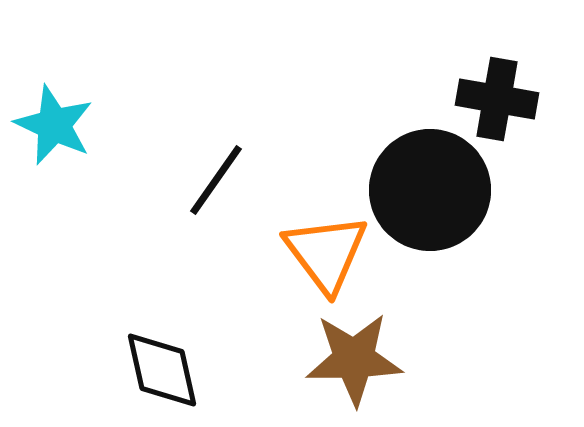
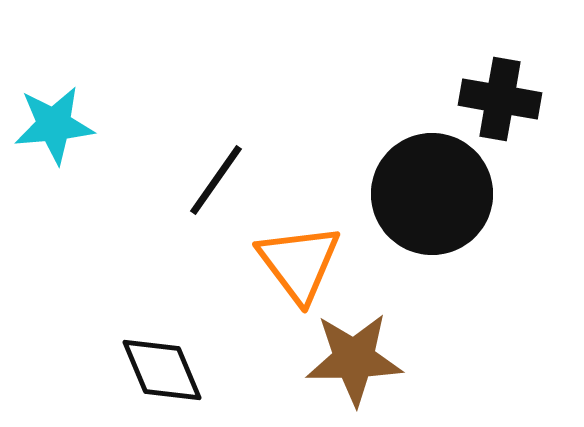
black cross: moved 3 px right
cyan star: rotated 30 degrees counterclockwise
black circle: moved 2 px right, 4 px down
orange triangle: moved 27 px left, 10 px down
black diamond: rotated 10 degrees counterclockwise
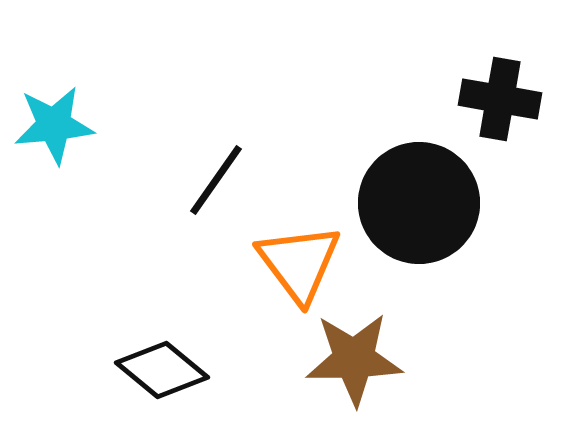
black circle: moved 13 px left, 9 px down
black diamond: rotated 28 degrees counterclockwise
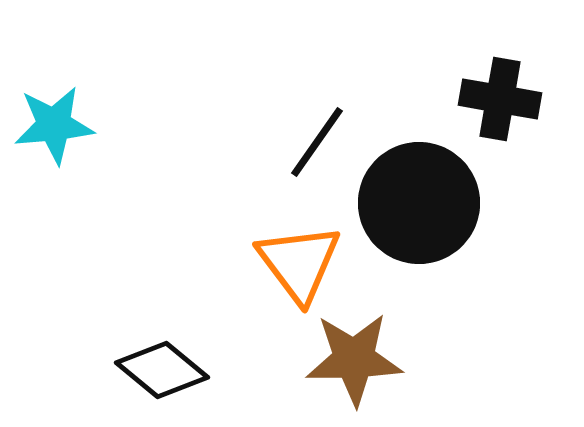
black line: moved 101 px right, 38 px up
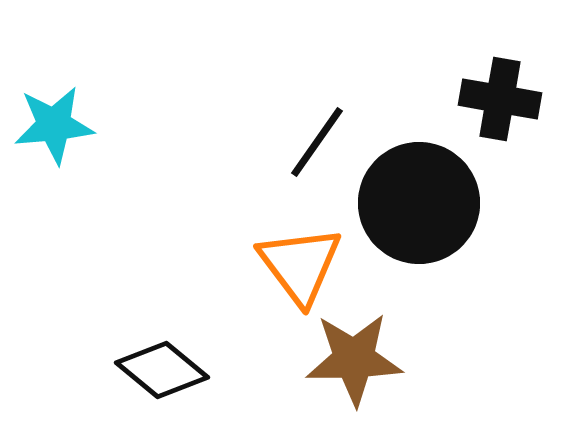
orange triangle: moved 1 px right, 2 px down
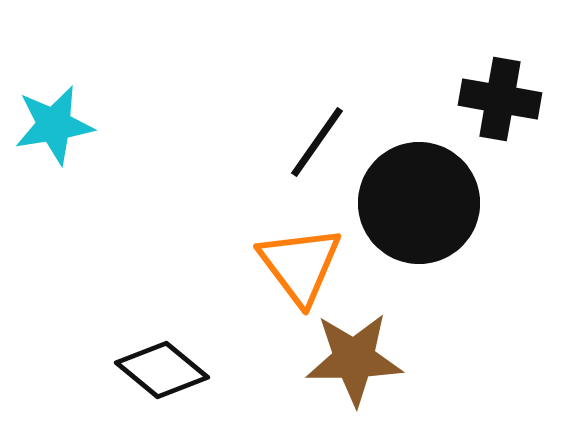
cyan star: rotated 4 degrees counterclockwise
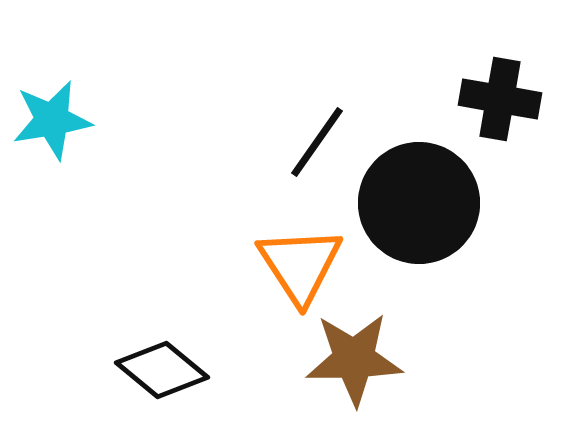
cyan star: moved 2 px left, 5 px up
orange triangle: rotated 4 degrees clockwise
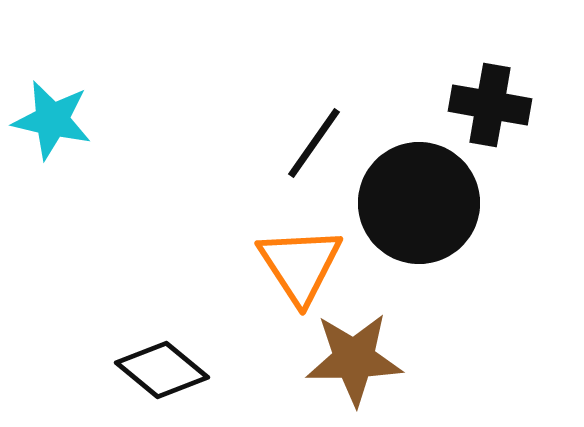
black cross: moved 10 px left, 6 px down
cyan star: rotated 22 degrees clockwise
black line: moved 3 px left, 1 px down
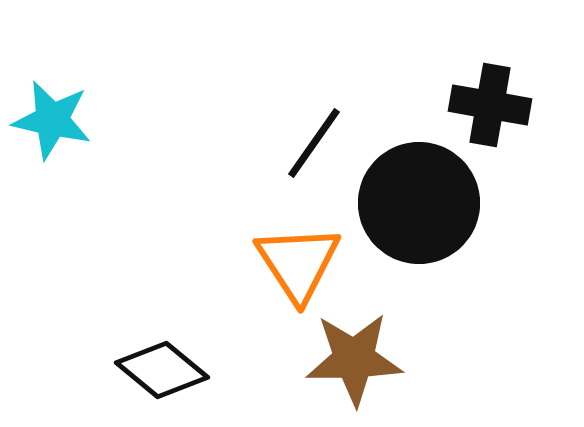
orange triangle: moved 2 px left, 2 px up
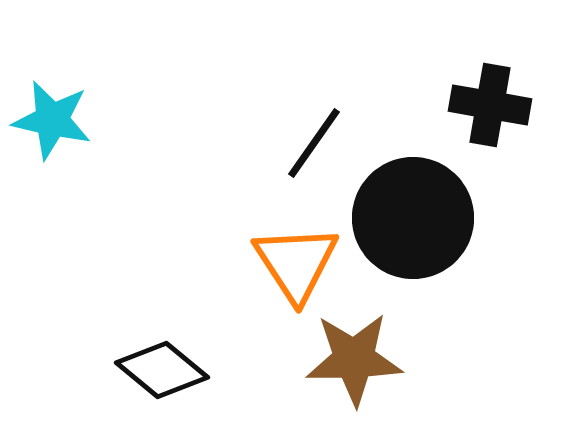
black circle: moved 6 px left, 15 px down
orange triangle: moved 2 px left
